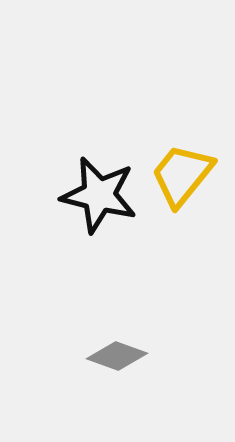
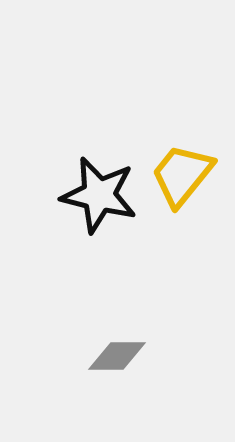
gray diamond: rotated 20 degrees counterclockwise
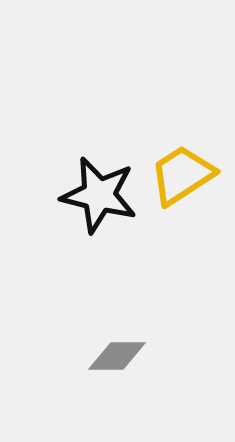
yellow trapezoid: rotated 18 degrees clockwise
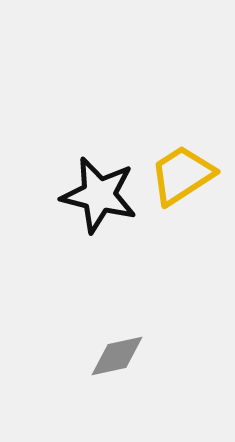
gray diamond: rotated 12 degrees counterclockwise
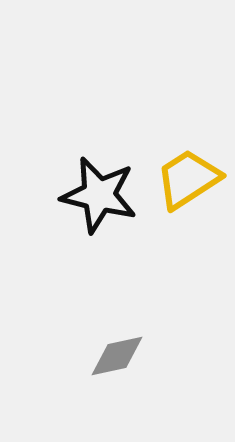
yellow trapezoid: moved 6 px right, 4 px down
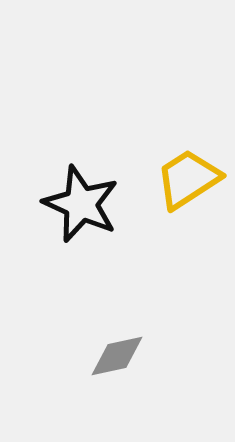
black star: moved 18 px left, 9 px down; rotated 10 degrees clockwise
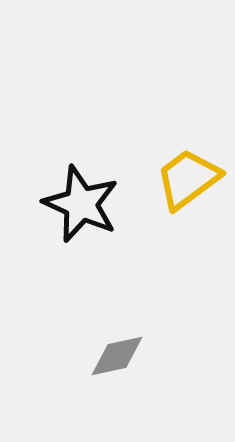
yellow trapezoid: rotated 4 degrees counterclockwise
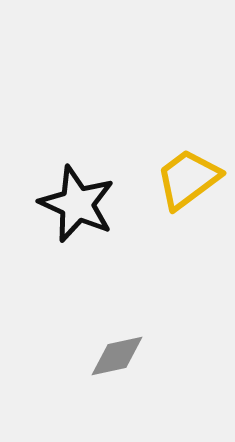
black star: moved 4 px left
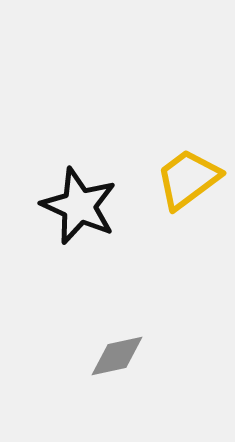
black star: moved 2 px right, 2 px down
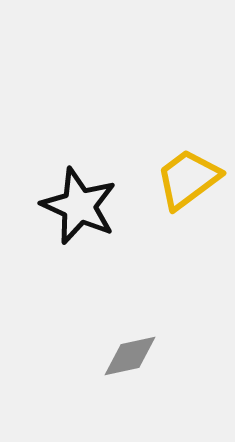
gray diamond: moved 13 px right
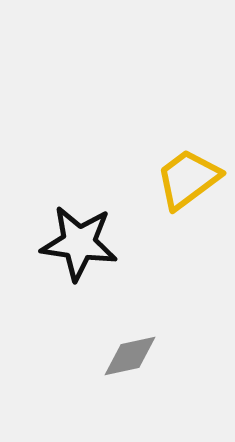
black star: moved 37 px down; rotated 16 degrees counterclockwise
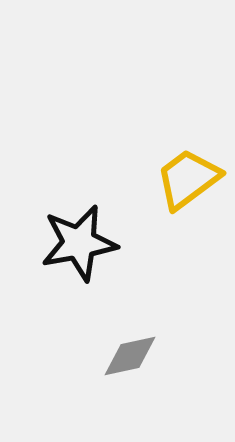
black star: rotated 18 degrees counterclockwise
